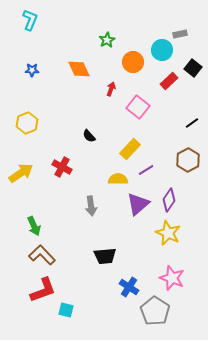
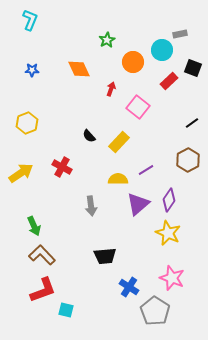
black square: rotated 18 degrees counterclockwise
yellow rectangle: moved 11 px left, 7 px up
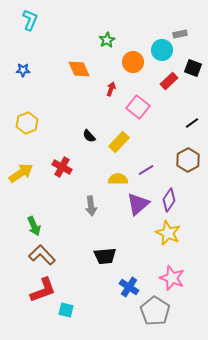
blue star: moved 9 px left
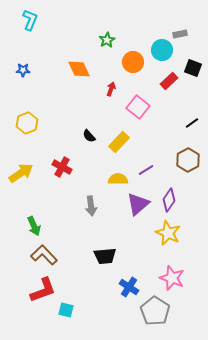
brown L-shape: moved 2 px right
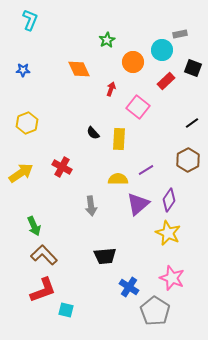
red rectangle: moved 3 px left
black semicircle: moved 4 px right, 3 px up
yellow rectangle: moved 3 px up; rotated 40 degrees counterclockwise
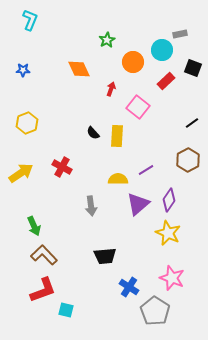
yellow rectangle: moved 2 px left, 3 px up
